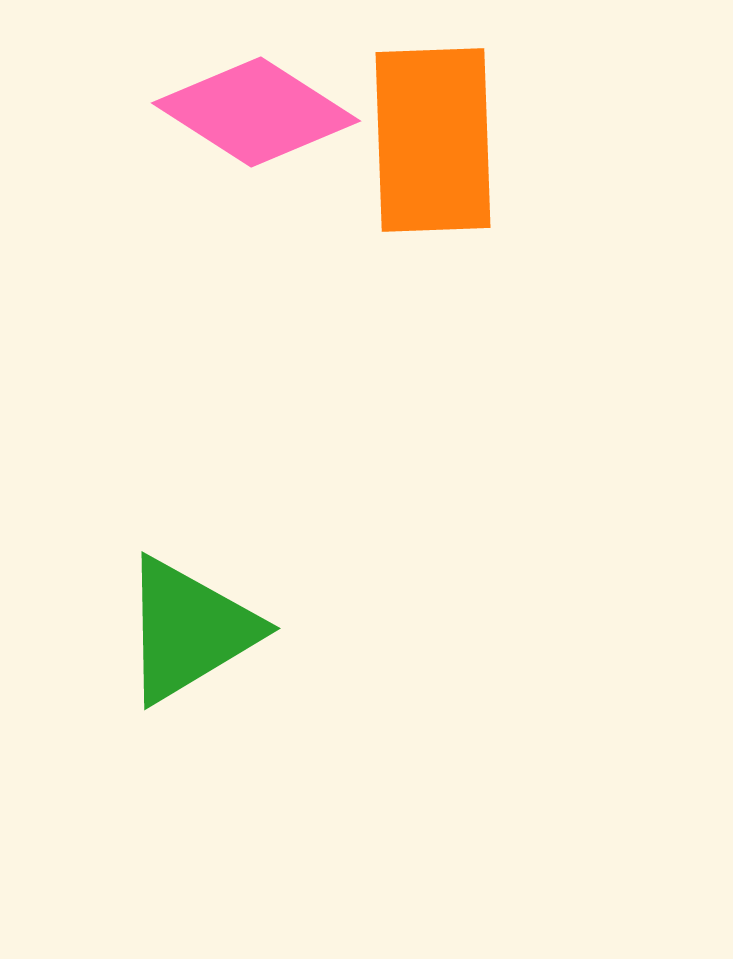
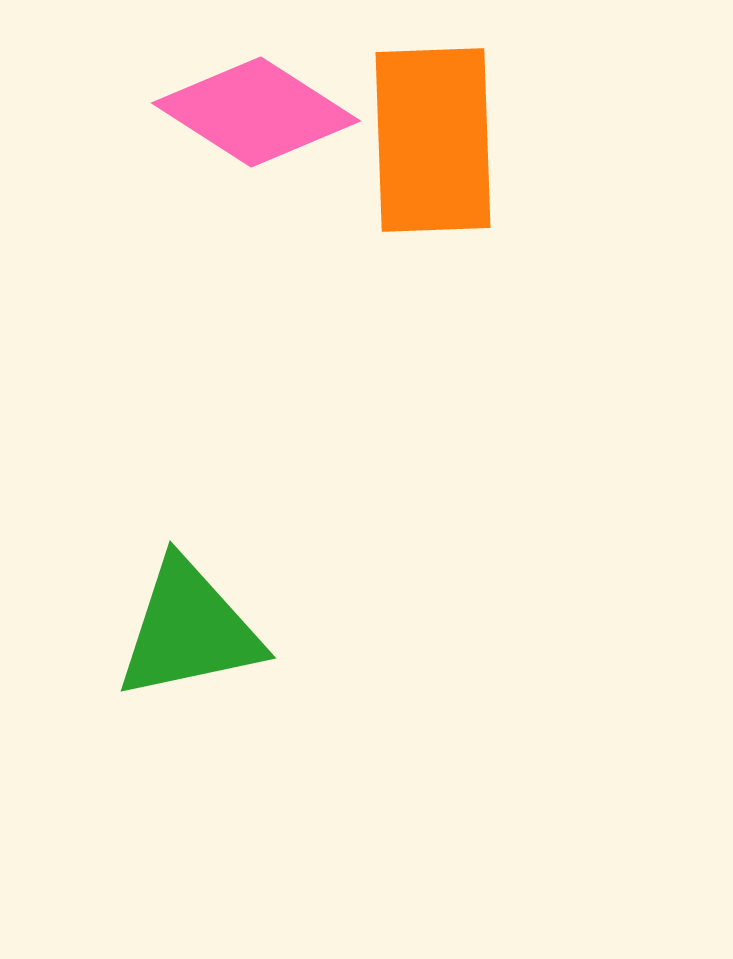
green triangle: rotated 19 degrees clockwise
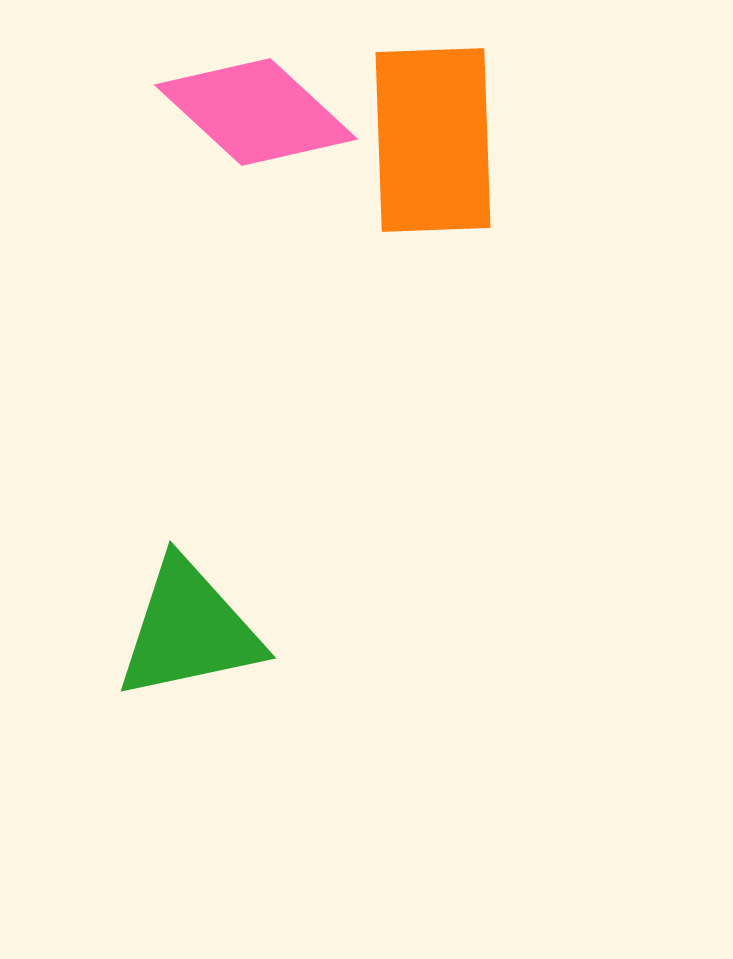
pink diamond: rotated 10 degrees clockwise
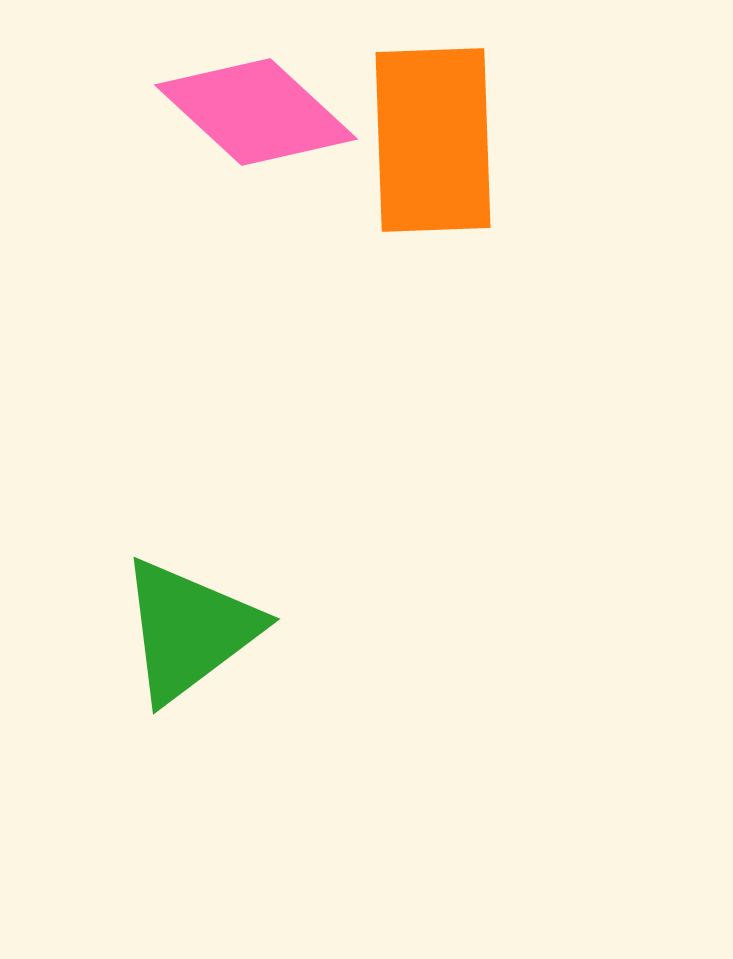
green triangle: rotated 25 degrees counterclockwise
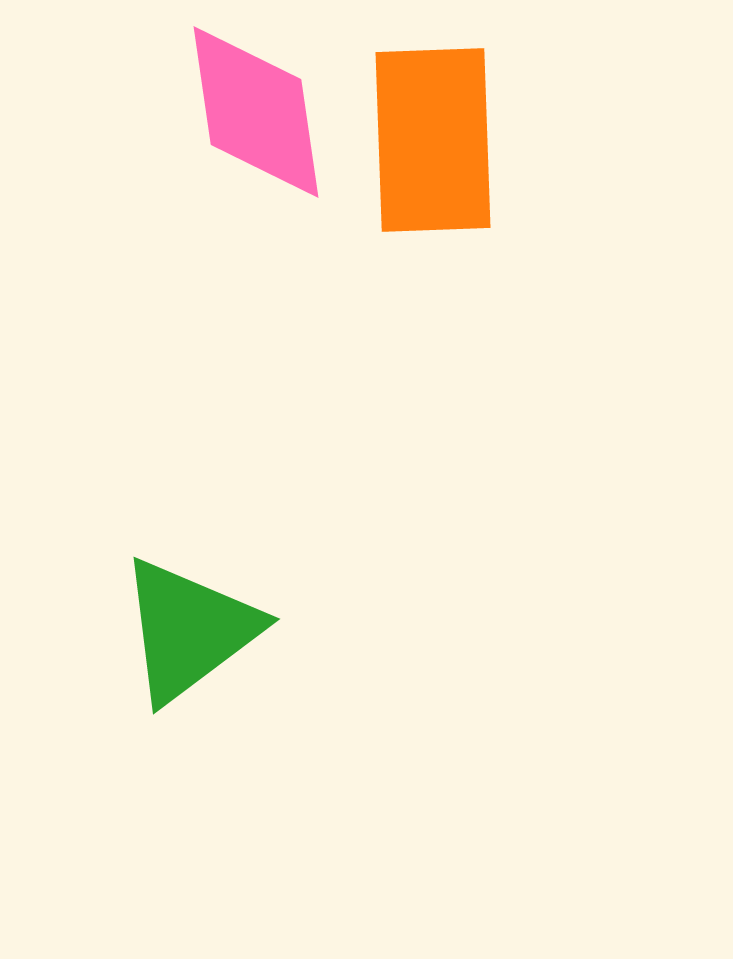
pink diamond: rotated 39 degrees clockwise
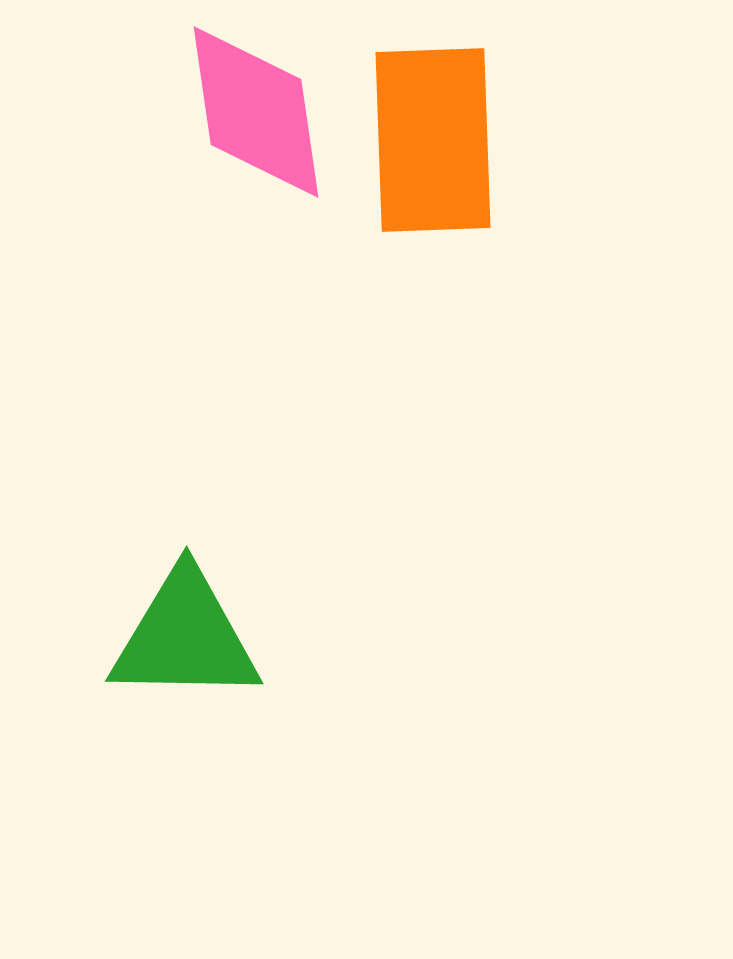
green triangle: moved 4 px left, 7 px down; rotated 38 degrees clockwise
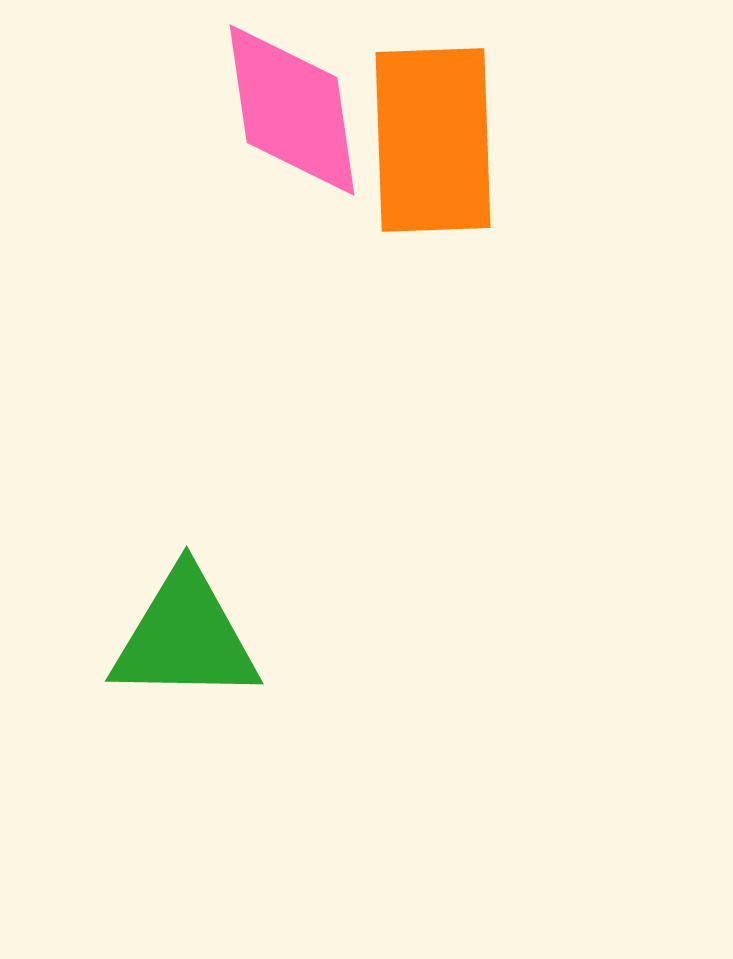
pink diamond: moved 36 px right, 2 px up
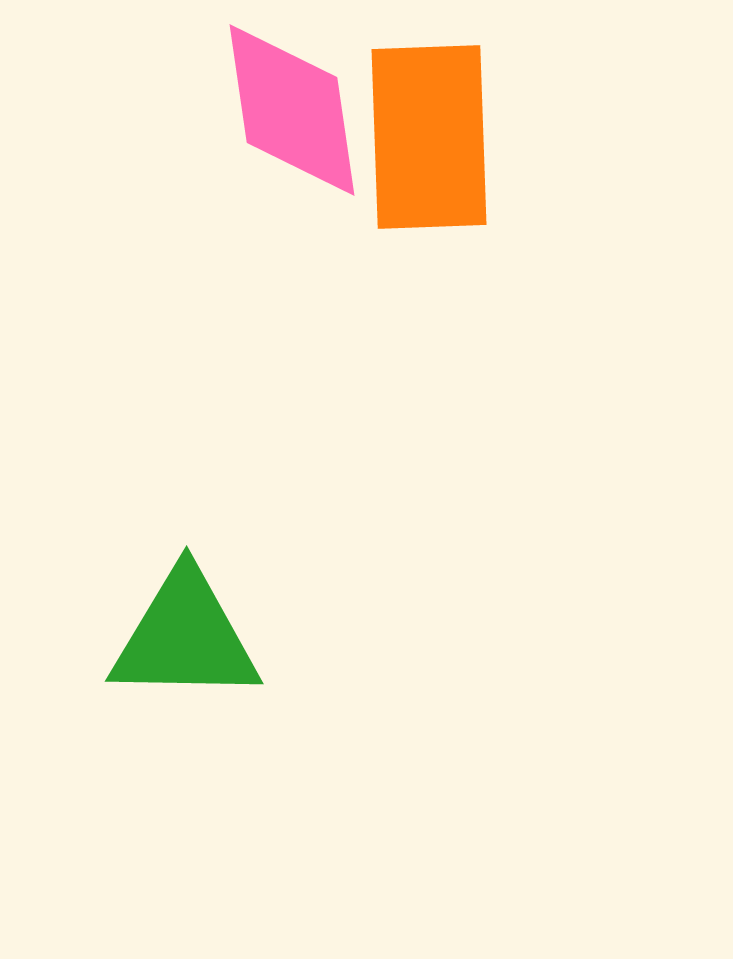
orange rectangle: moved 4 px left, 3 px up
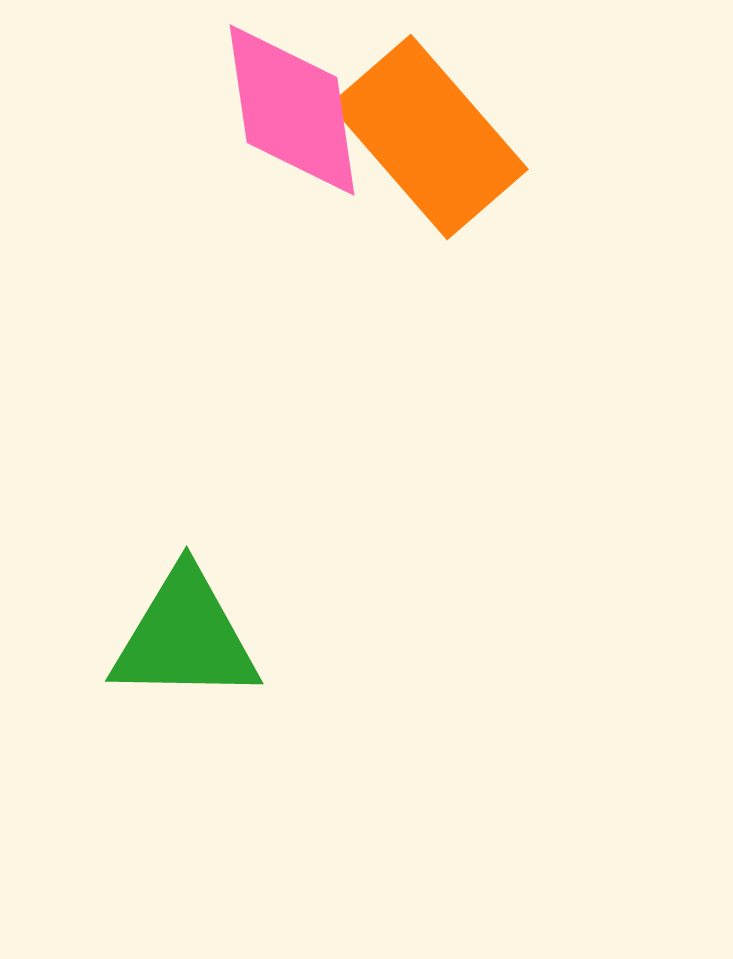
orange rectangle: rotated 39 degrees counterclockwise
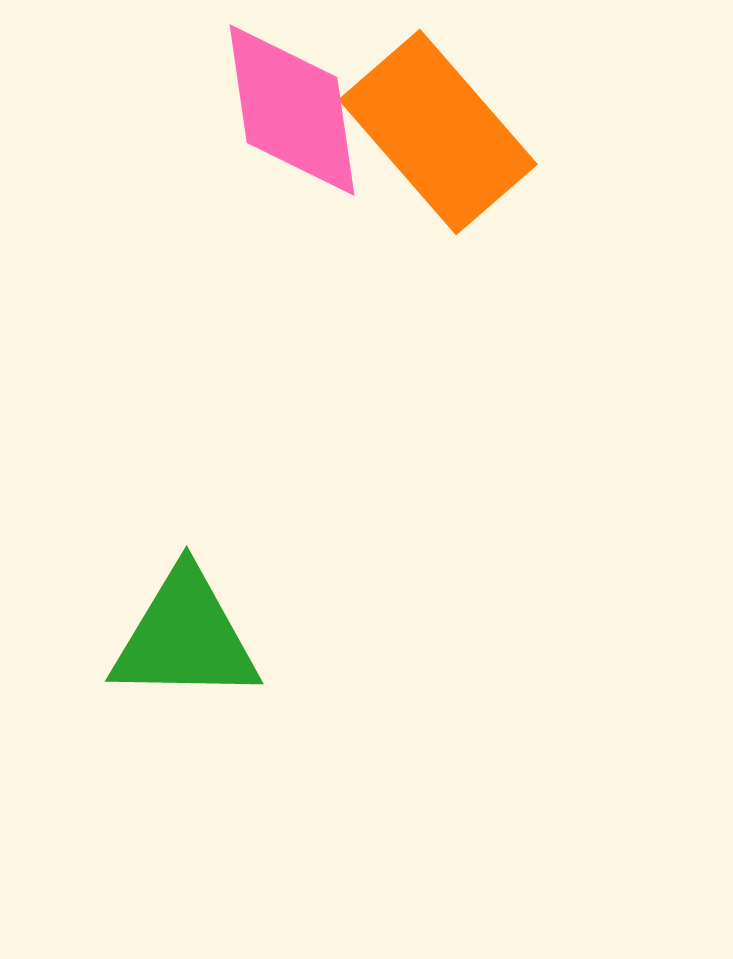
orange rectangle: moved 9 px right, 5 px up
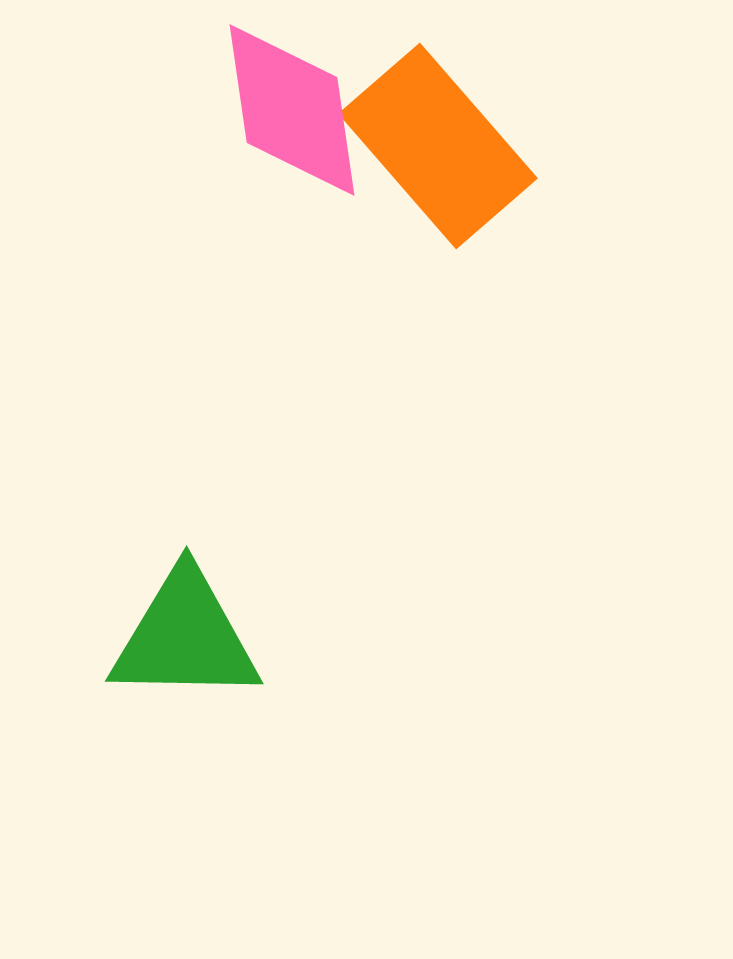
orange rectangle: moved 14 px down
